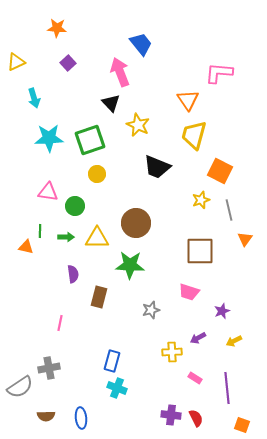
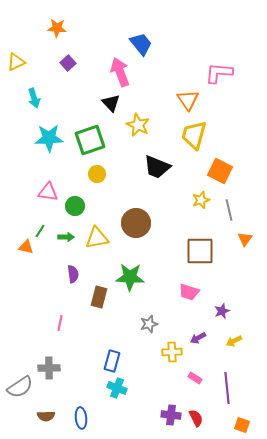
green line at (40, 231): rotated 32 degrees clockwise
yellow triangle at (97, 238): rotated 10 degrees counterclockwise
green star at (130, 265): moved 12 px down
gray star at (151, 310): moved 2 px left, 14 px down
gray cross at (49, 368): rotated 10 degrees clockwise
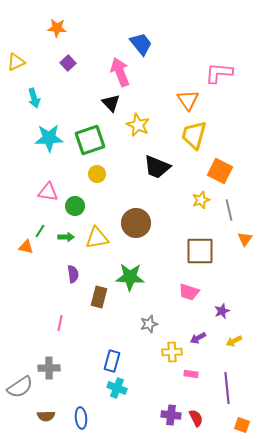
pink rectangle at (195, 378): moved 4 px left, 4 px up; rotated 24 degrees counterclockwise
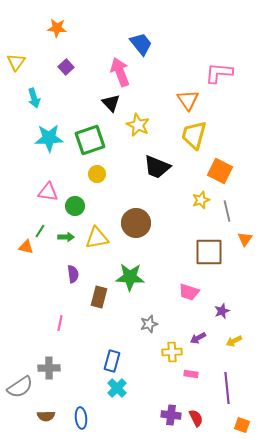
yellow triangle at (16, 62): rotated 30 degrees counterclockwise
purple square at (68, 63): moved 2 px left, 4 px down
gray line at (229, 210): moved 2 px left, 1 px down
brown square at (200, 251): moved 9 px right, 1 px down
cyan cross at (117, 388): rotated 24 degrees clockwise
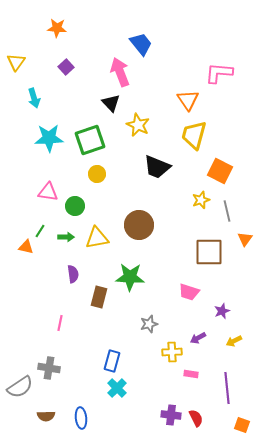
brown circle at (136, 223): moved 3 px right, 2 px down
gray cross at (49, 368): rotated 10 degrees clockwise
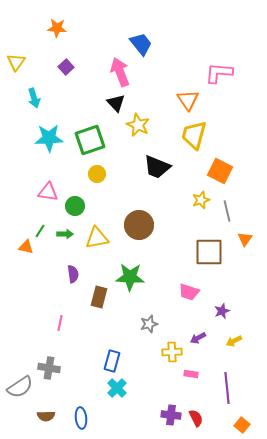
black triangle at (111, 103): moved 5 px right
green arrow at (66, 237): moved 1 px left, 3 px up
orange square at (242, 425): rotated 21 degrees clockwise
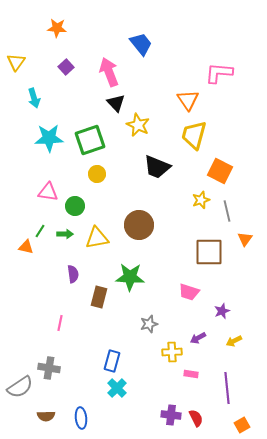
pink arrow at (120, 72): moved 11 px left
orange square at (242, 425): rotated 21 degrees clockwise
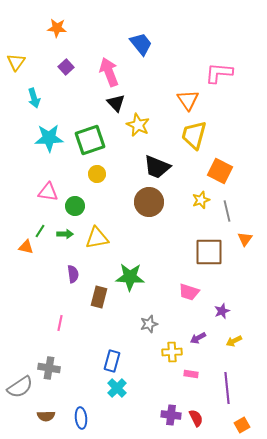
brown circle at (139, 225): moved 10 px right, 23 px up
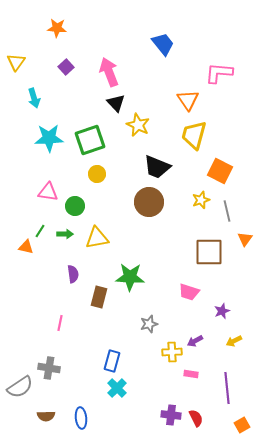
blue trapezoid at (141, 44): moved 22 px right
purple arrow at (198, 338): moved 3 px left, 3 px down
